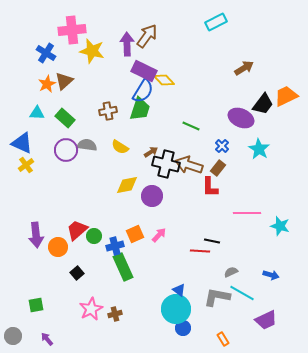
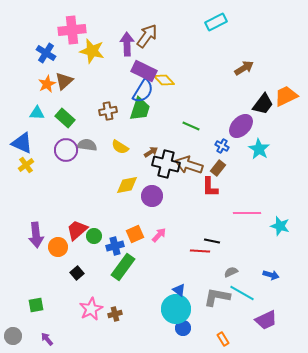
purple ellipse at (241, 118): moved 8 px down; rotated 70 degrees counterclockwise
blue cross at (222, 146): rotated 16 degrees counterclockwise
green rectangle at (123, 267): rotated 60 degrees clockwise
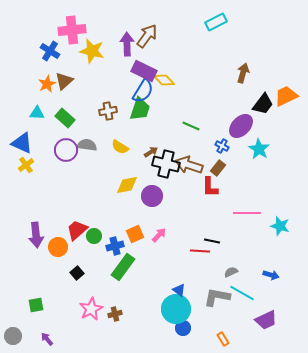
blue cross at (46, 53): moved 4 px right, 2 px up
brown arrow at (244, 68): moved 1 px left, 5 px down; rotated 42 degrees counterclockwise
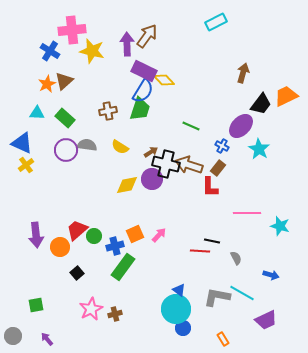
black trapezoid at (263, 104): moved 2 px left
purple circle at (152, 196): moved 17 px up
orange circle at (58, 247): moved 2 px right
gray semicircle at (231, 272): moved 5 px right, 14 px up; rotated 88 degrees clockwise
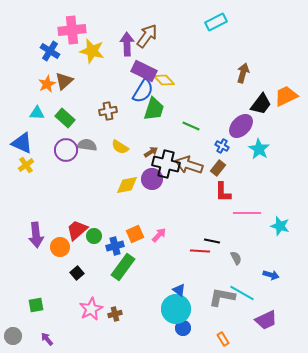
green trapezoid at (140, 109): moved 14 px right
red L-shape at (210, 187): moved 13 px right, 5 px down
gray L-shape at (217, 297): moved 5 px right
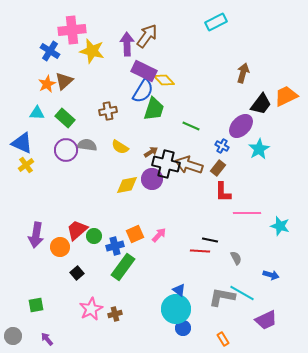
cyan star at (259, 149): rotated 10 degrees clockwise
purple arrow at (36, 235): rotated 15 degrees clockwise
black line at (212, 241): moved 2 px left, 1 px up
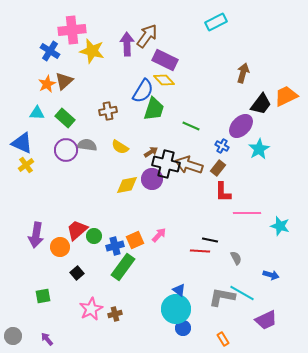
purple rectangle at (144, 71): moved 21 px right, 11 px up
orange square at (135, 234): moved 6 px down
green square at (36, 305): moved 7 px right, 9 px up
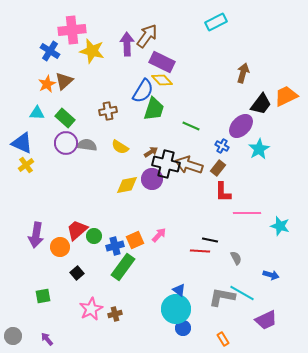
purple rectangle at (165, 60): moved 3 px left, 2 px down
yellow diamond at (164, 80): moved 2 px left
purple circle at (66, 150): moved 7 px up
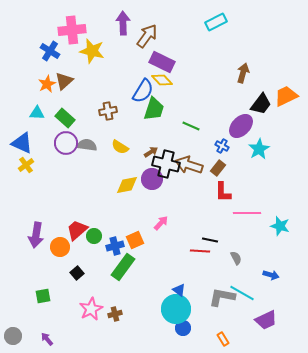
purple arrow at (127, 44): moved 4 px left, 21 px up
pink arrow at (159, 235): moved 2 px right, 12 px up
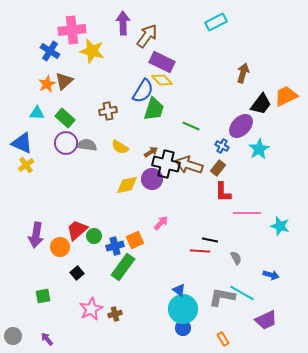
cyan circle at (176, 309): moved 7 px right
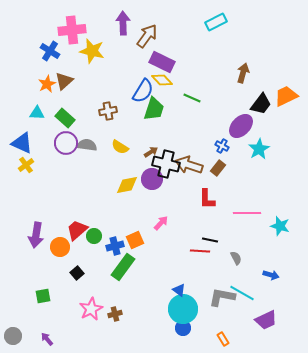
green line at (191, 126): moved 1 px right, 28 px up
red L-shape at (223, 192): moved 16 px left, 7 px down
